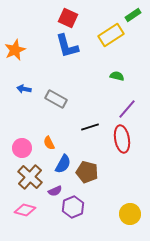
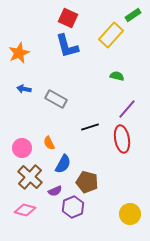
yellow rectangle: rotated 15 degrees counterclockwise
orange star: moved 4 px right, 3 px down
brown pentagon: moved 10 px down
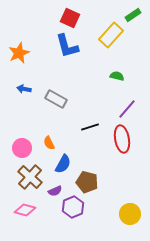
red square: moved 2 px right
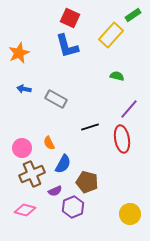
purple line: moved 2 px right
brown cross: moved 2 px right, 3 px up; rotated 25 degrees clockwise
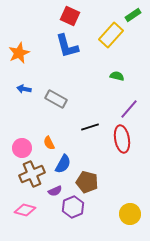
red square: moved 2 px up
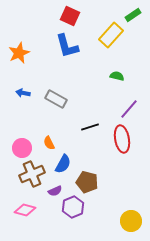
blue arrow: moved 1 px left, 4 px down
yellow circle: moved 1 px right, 7 px down
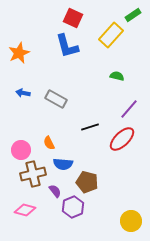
red square: moved 3 px right, 2 px down
red ellipse: rotated 56 degrees clockwise
pink circle: moved 1 px left, 2 px down
blue semicircle: rotated 66 degrees clockwise
brown cross: moved 1 px right; rotated 10 degrees clockwise
purple semicircle: rotated 104 degrees counterclockwise
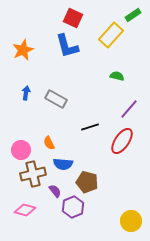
orange star: moved 4 px right, 3 px up
blue arrow: moved 3 px right; rotated 88 degrees clockwise
red ellipse: moved 2 px down; rotated 12 degrees counterclockwise
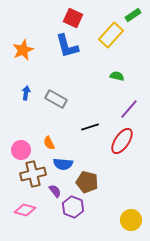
purple hexagon: rotated 15 degrees counterclockwise
yellow circle: moved 1 px up
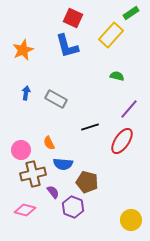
green rectangle: moved 2 px left, 2 px up
purple semicircle: moved 2 px left, 1 px down
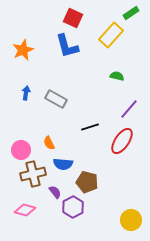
purple semicircle: moved 2 px right
purple hexagon: rotated 10 degrees clockwise
